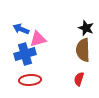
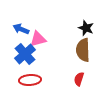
blue cross: rotated 25 degrees counterclockwise
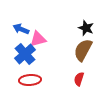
brown semicircle: rotated 30 degrees clockwise
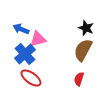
red ellipse: moved 1 px right, 2 px up; rotated 40 degrees clockwise
